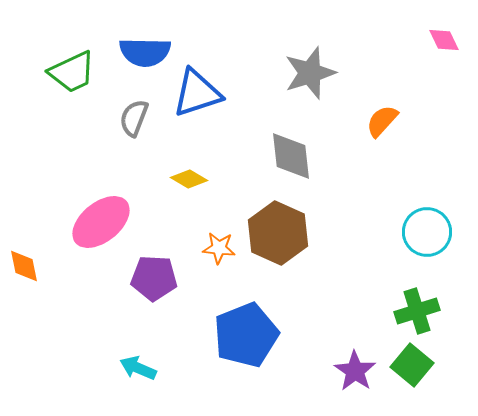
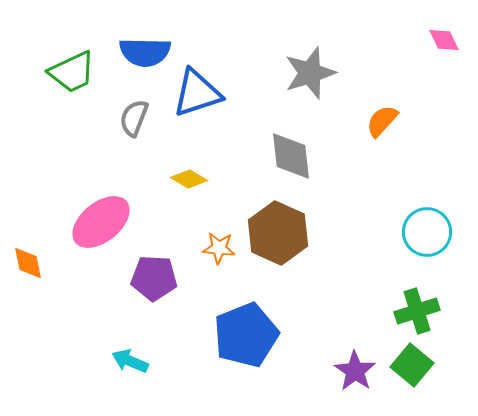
orange diamond: moved 4 px right, 3 px up
cyan arrow: moved 8 px left, 7 px up
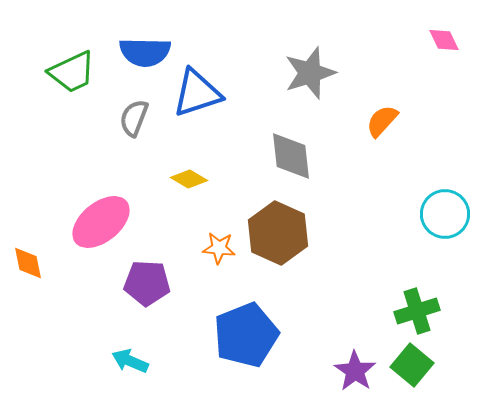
cyan circle: moved 18 px right, 18 px up
purple pentagon: moved 7 px left, 5 px down
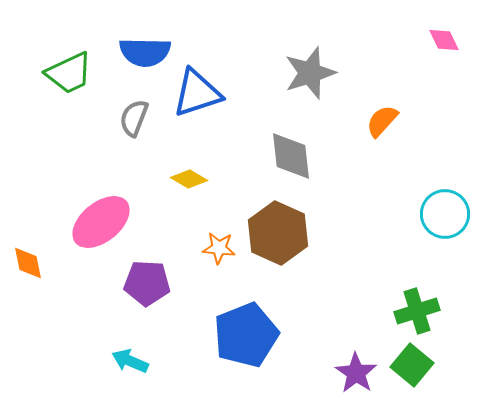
green trapezoid: moved 3 px left, 1 px down
purple star: moved 1 px right, 2 px down
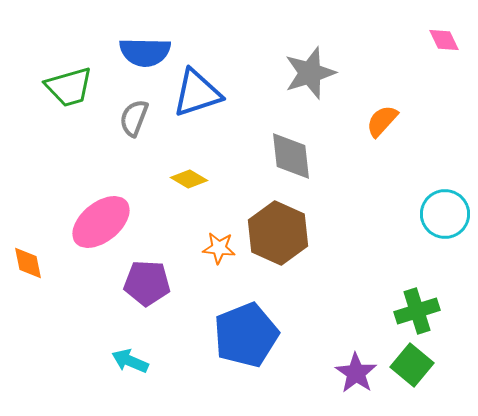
green trapezoid: moved 14 px down; rotated 9 degrees clockwise
